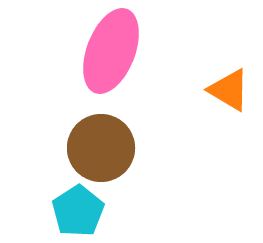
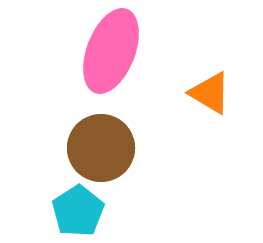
orange triangle: moved 19 px left, 3 px down
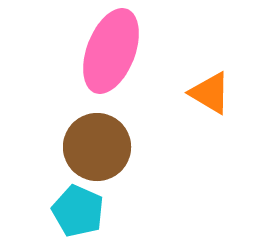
brown circle: moved 4 px left, 1 px up
cyan pentagon: rotated 15 degrees counterclockwise
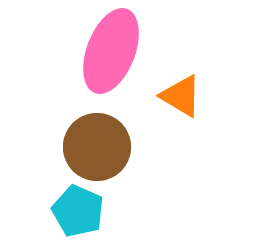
orange triangle: moved 29 px left, 3 px down
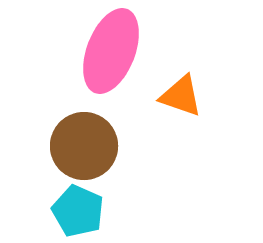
orange triangle: rotated 12 degrees counterclockwise
brown circle: moved 13 px left, 1 px up
